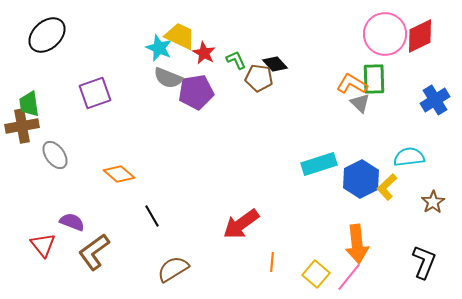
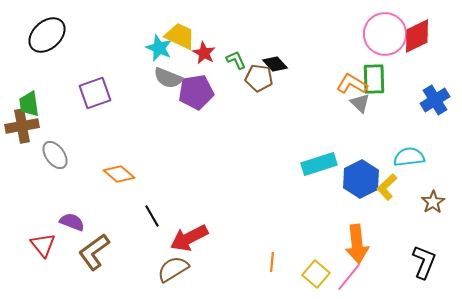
red diamond: moved 3 px left
red arrow: moved 52 px left, 14 px down; rotated 9 degrees clockwise
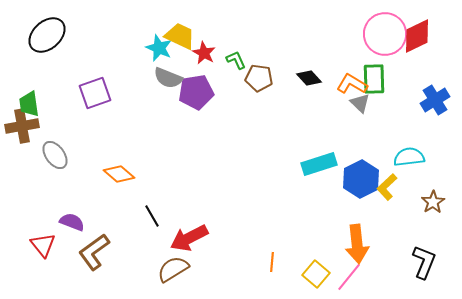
black diamond: moved 34 px right, 14 px down
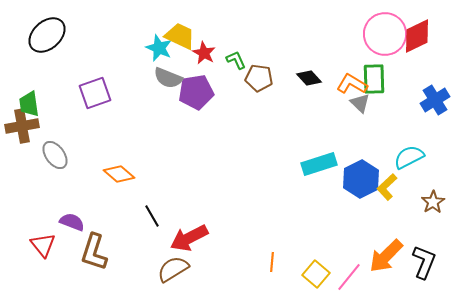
cyan semicircle: rotated 20 degrees counterclockwise
orange arrow: moved 29 px right, 12 px down; rotated 51 degrees clockwise
brown L-shape: rotated 36 degrees counterclockwise
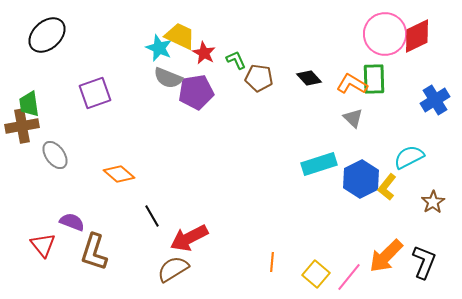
gray triangle: moved 7 px left, 15 px down
yellow L-shape: rotated 8 degrees counterclockwise
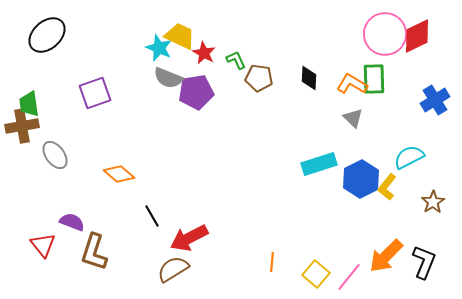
black diamond: rotated 45 degrees clockwise
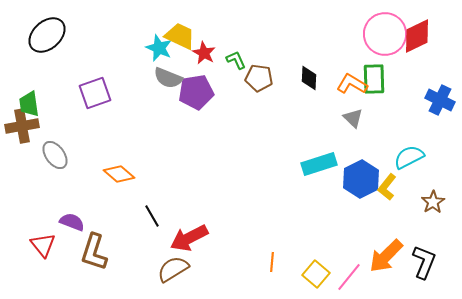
blue cross: moved 5 px right; rotated 32 degrees counterclockwise
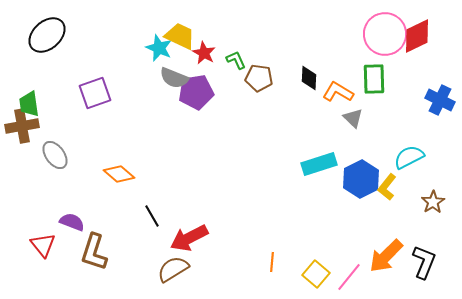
gray semicircle: moved 6 px right
orange L-shape: moved 14 px left, 8 px down
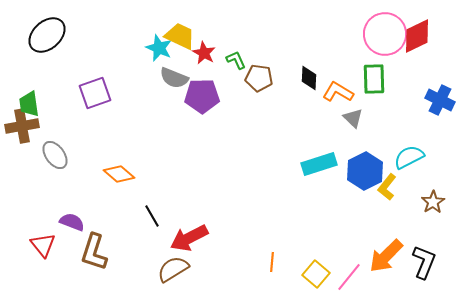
purple pentagon: moved 6 px right, 4 px down; rotated 8 degrees clockwise
blue hexagon: moved 4 px right, 8 px up
